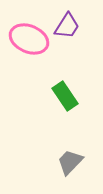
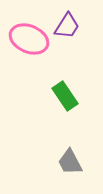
gray trapezoid: rotated 72 degrees counterclockwise
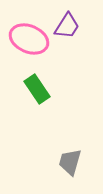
green rectangle: moved 28 px left, 7 px up
gray trapezoid: rotated 44 degrees clockwise
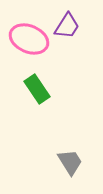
gray trapezoid: rotated 132 degrees clockwise
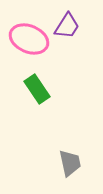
gray trapezoid: moved 1 px down; rotated 20 degrees clockwise
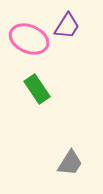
gray trapezoid: rotated 44 degrees clockwise
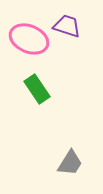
purple trapezoid: rotated 104 degrees counterclockwise
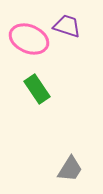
gray trapezoid: moved 6 px down
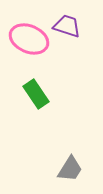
green rectangle: moved 1 px left, 5 px down
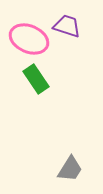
green rectangle: moved 15 px up
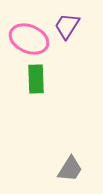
purple trapezoid: rotated 76 degrees counterclockwise
green rectangle: rotated 32 degrees clockwise
